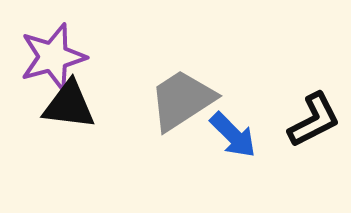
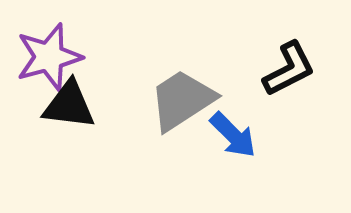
purple star: moved 4 px left
black L-shape: moved 25 px left, 51 px up
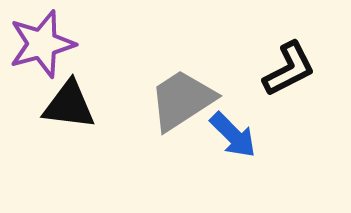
purple star: moved 7 px left, 13 px up
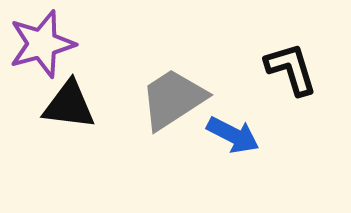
black L-shape: moved 2 px right; rotated 80 degrees counterclockwise
gray trapezoid: moved 9 px left, 1 px up
blue arrow: rotated 18 degrees counterclockwise
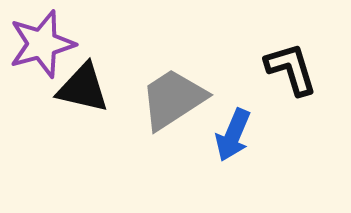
black triangle: moved 14 px right, 17 px up; rotated 6 degrees clockwise
blue arrow: rotated 86 degrees clockwise
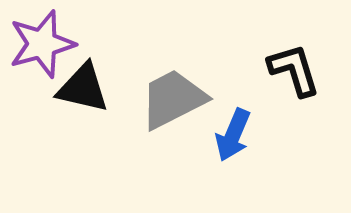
black L-shape: moved 3 px right, 1 px down
gray trapezoid: rotated 6 degrees clockwise
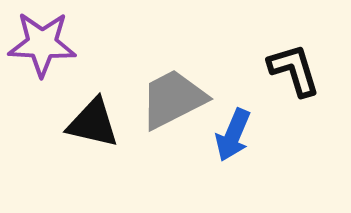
purple star: rotated 18 degrees clockwise
black triangle: moved 10 px right, 35 px down
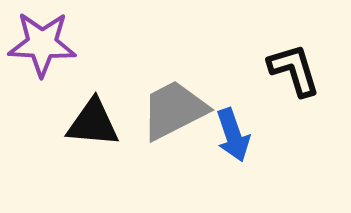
gray trapezoid: moved 1 px right, 11 px down
black triangle: rotated 8 degrees counterclockwise
blue arrow: rotated 42 degrees counterclockwise
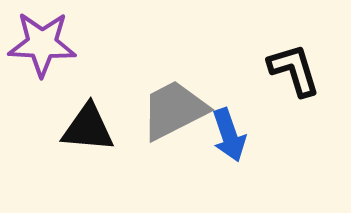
black triangle: moved 5 px left, 5 px down
blue arrow: moved 4 px left
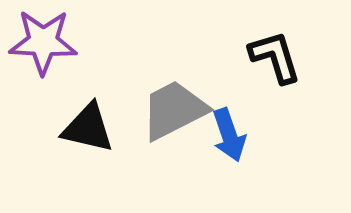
purple star: moved 1 px right, 2 px up
black L-shape: moved 19 px left, 13 px up
black triangle: rotated 8 degrees clockwise
